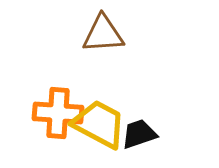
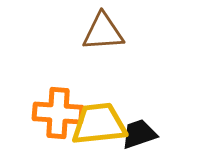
brown triangle: moved 2 px up
yellow trapezoid: rotated 34 degrees counterclockwise
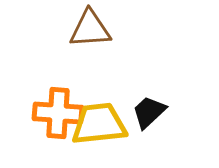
brown triangle: moved 13 px left, 3 px up
black trapezoid: moved 10 px right, 22 px up; rotated 24 degrees counterclockwise
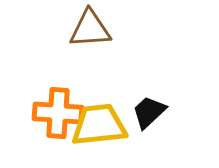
yellow trapezoid: moved 1 px down
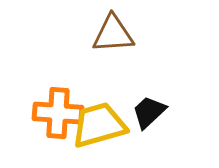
brown triangle: moved 23 px right, 5 px down
yellow trapezoid: rotated 10 degrees counterclockwise
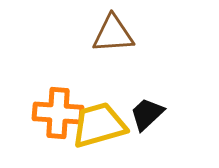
black trapezoid: moved 2 px left, 2 px down
